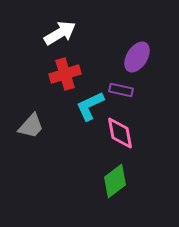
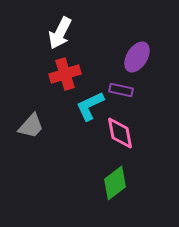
white arrow: rotated 148 degrees clockwise
green diamond: moved 2 px down
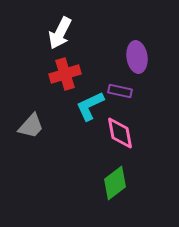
purple ellipse: rotated 40 degrees counterclockwise
purple rectangle: moved 1 px left, 1 px down
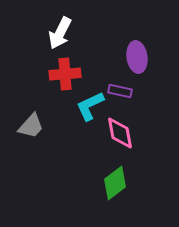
red cross: rotated 12 degrees clockwise
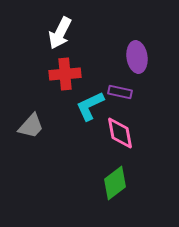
purple rectangle: moved 1 px down
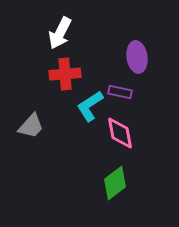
cyan L-shape: rotated 8 degrees counterclockwise
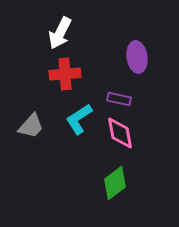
purple rectangle: moved 1 px left, 7 px down
cyan L-shape: moved 11 px left, 13 px down
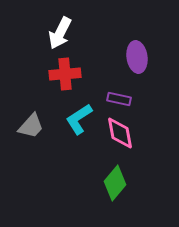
green diamond: rotated 12 degrees counterclockwise
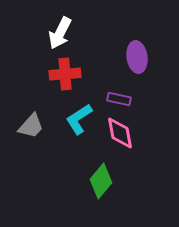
green diamond: moved 14 px left, 2 px up
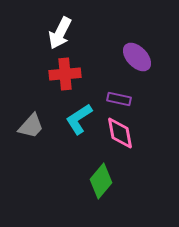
purple ellipse: rotated 36 degrees counterclockwise
